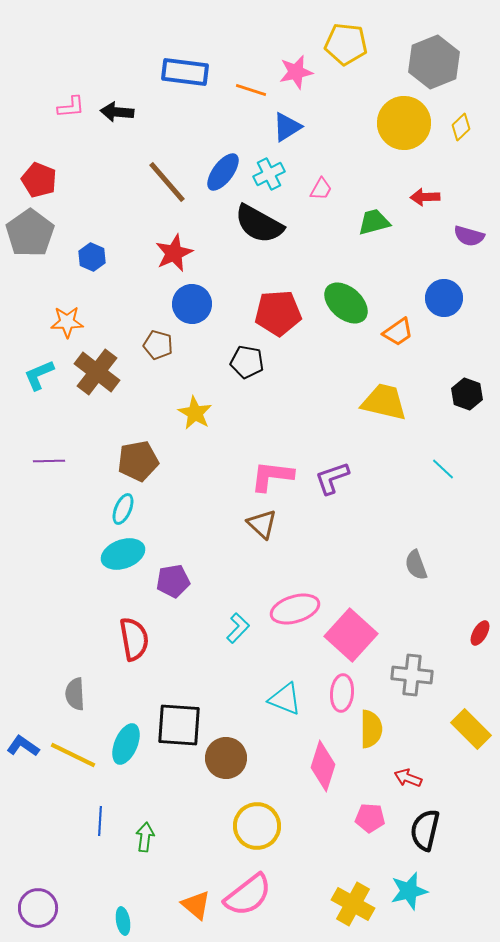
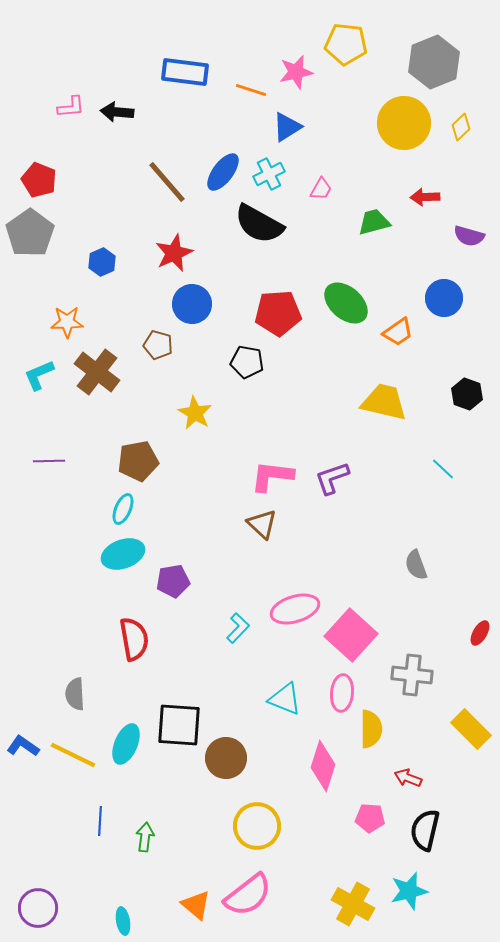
blue hexagon at (92, 257): moved 10 px right, 5 px down; rotated 12 degrees clockwise
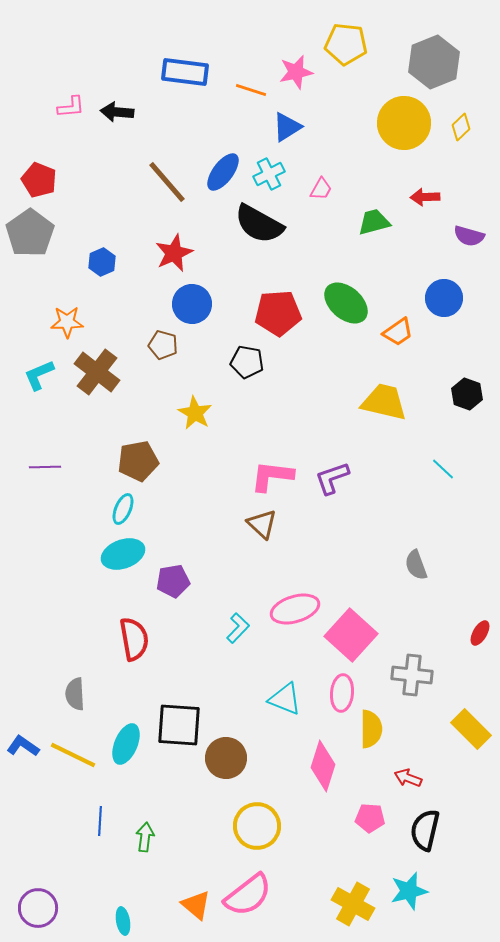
brown pentagon at (158, 345): moved 5 px right
purple line at (49, 461): moved 4 px left, 6 px down
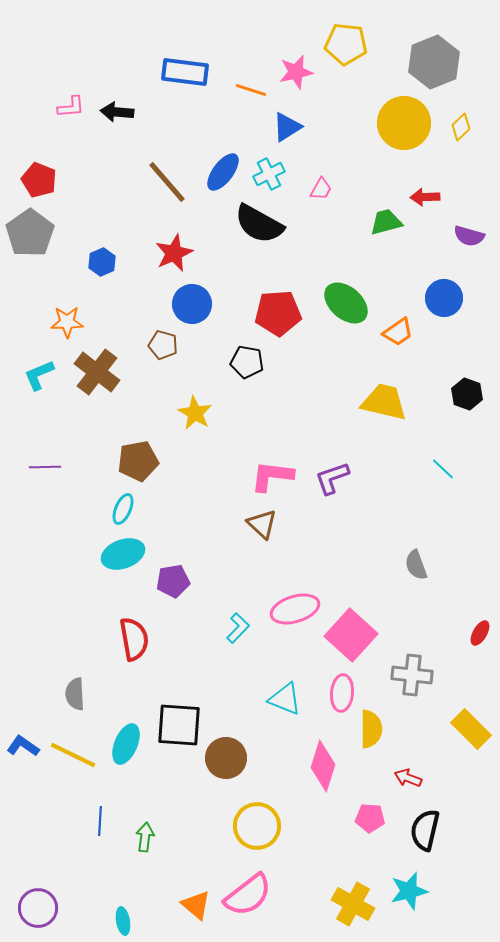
green trapezoid at (374, 222): moved 12 px right
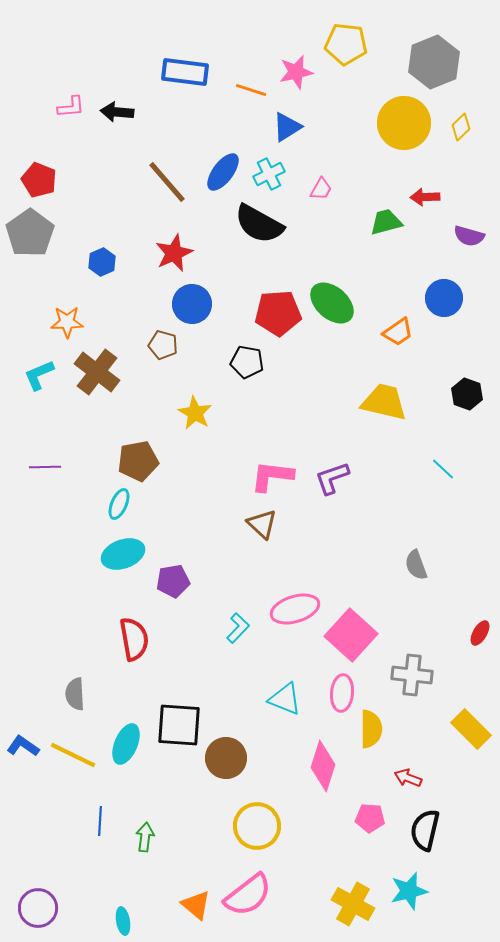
green ellipse at (346, 303): moved 14 px left
cyan ellipse at (123, 509): moved 4 px left, 5 px up
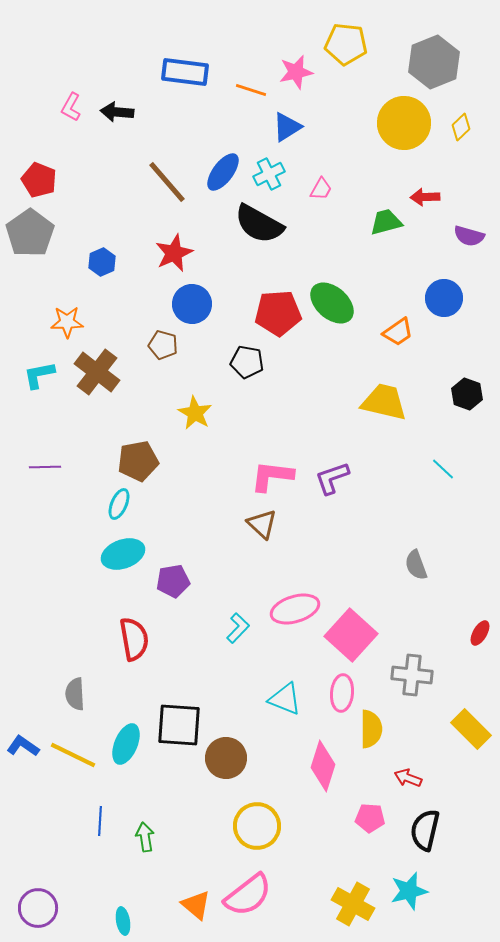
pink L-shape at (71, 107): rotated 124 degrees clockwise
cyan L-shape at (39, 375): rotated 12 degrees clockwise
green arrow at (145, 837): rotated 16 degrees counterclockwise
